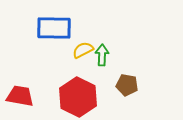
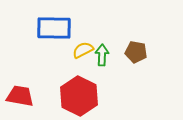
brown pentagon: moved 9 px right, 33 px up
red hexagon: moved 1 px right, 1 px up
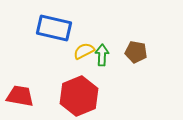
blue rectangle: rotated 12 degrees clockwise
yellow semicircle: moved 1 px right, 1 px down
red hexagon: rotated 12 degrees clockwise
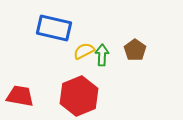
brown pentagon: moved 1 px left, 2 px up; rotated 25 degrees clockwise
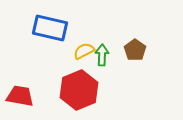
blue rectangle: moved 4 px left
red hexagon: moved 6 px up
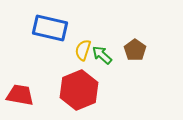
yellow semicircle: moved 1 px left, 1 px up; rotated 45 degrees counterclockwise
green arrow: rotated 50 degrees counterclockwise
red trapezoid: moved 1 px up
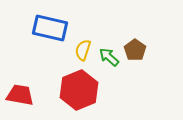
green arrow: moved 7 px right, 2 px down
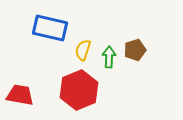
brown pentagon: rotated 20 degrees clockwise
green arrow: rotated 50 degrees clockwise
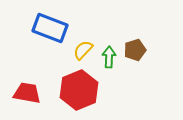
blue rectangle: rotated 8 degrees clockwise
yellow semicircle: rotated 25 degrees clockwise
red trapezoid: moved 7 px right, 2 px up
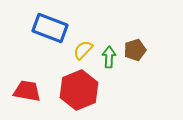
red trapezoid: moved 2 px up
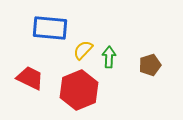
blue rectangle: rotated 16 degrees counterclockwise
brown pentagon: moved 15 px right, 15 px down
red trapezoid: moved 3 px right, 13 px up; rotated 16 degrees clockwise
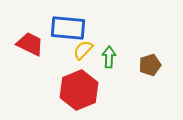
blue rectangle: moved 18 px right
red trapezoid: moved 34 px up
